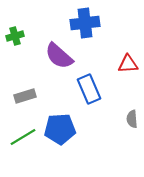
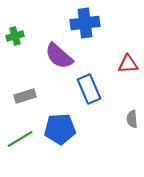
green line: moved 3 px left, 2 px down
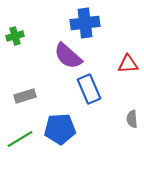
purple semicircle: moved 9 px right
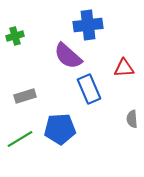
blue cross: moved 3 px right, 2 px down
red triangle: moved 4 px left, 4 px down
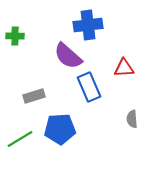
green cross: rotated 18 degrees clockwise
blue rectangle: moved 2 px up
gray rectangle: moved 9 px right
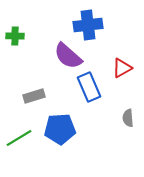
red triangle: moved 2 px left; rotated 25 degrees counterclockwise
gray semicircle: moved 4 px left, 1 px up
green line: moved 1 px left, 1 px up
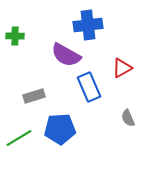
purple semicircle: moved 2 px left, 1 px up; rotated 12 degrees counterclockwise
gray semicircle: rotated 18 degrees counterclockwise
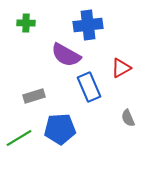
green cross: moved 11 px right, 13 px up
red triangle: moved 1 px left
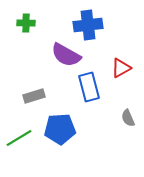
blue rectangle: rotated 8 degrees clockwise
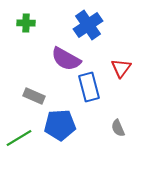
blue cross: rotated 28 degrees counterclockwise
purple semicircle: moved 4 px down
red triangle: rotated 25 degrees counterclockwise
gray rectangle: rotated 40 degrees clockwise
gray semicircle: moved 10 px left, 10 px down
blue pentagon: moved 4 px up
